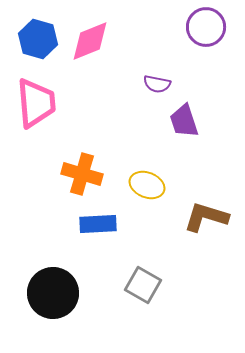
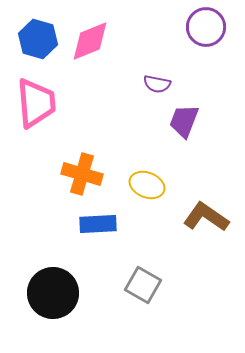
purple trapezoid: rotated 39 degrees clockwise
brown L-shape: rotated 18 degrees clockwise
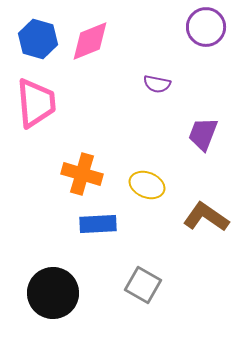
purple trapezoid: moved 19 px right, 13 px down
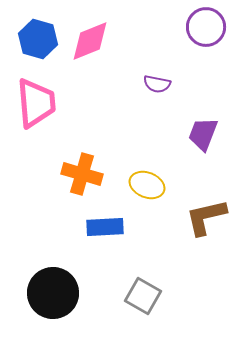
brown L-shape: rotated 48 degrees counterclockwise
blue rectangle: moved 7 px right, 3 px down
gray square: moved 11 px down
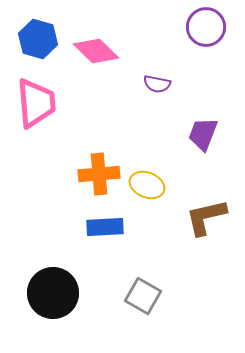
pink diamond: moved 6 px right, 10 px down; rotated 66 degrees clockwise
orange cross: moved 17 px right; rotated 21 degrees counterclockwise
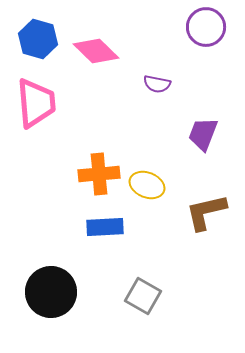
brown L-shape: moved 5 px up
black circle: moved 2 px left, 1 px up
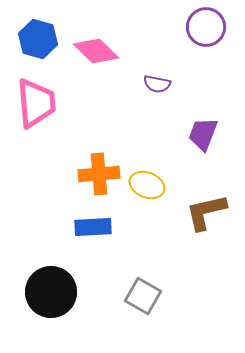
blue rectangle: moved 12 px left
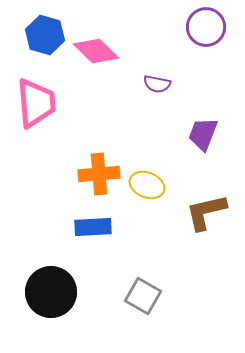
blue hexagon: moved 7 px right, 4 px up
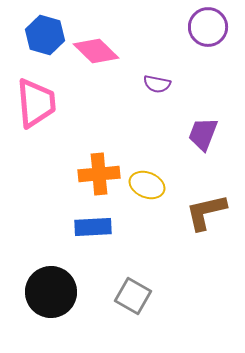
purple circle: moved 2 px right
gray square: moved 10 px left
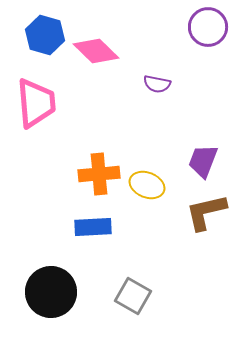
purple trapezoid: moved 27 px down
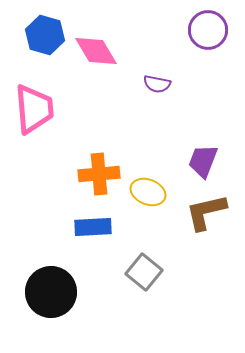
purple circle: moved 3 px down
pink diamond: rotated 15 degrees clockwise
pink trapezoid: moved 2 px left, 6 px down
yellow ellipse: moved 1 px right, 7 px down
gray square: moved 11 px right, 24 px up; rotated 9 degrees clockwise
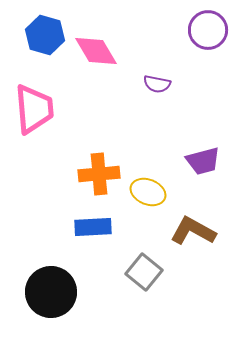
purple trapezoid: rotated 126 degrees counterclockwise
brown L-shape: moved 13 px left, 19 px down; rotated 42 degrees clockwise
